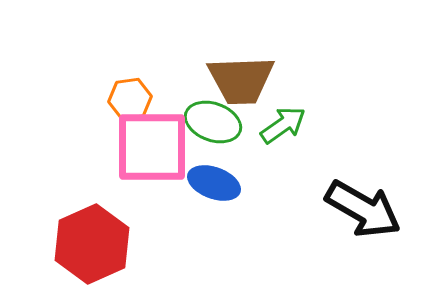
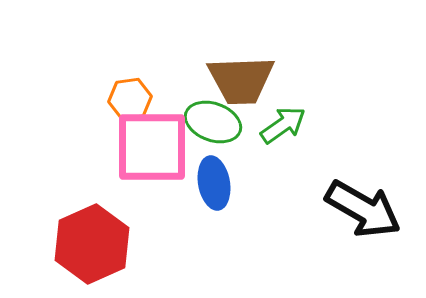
blue ellipse: rotated 60 degrees clockwise
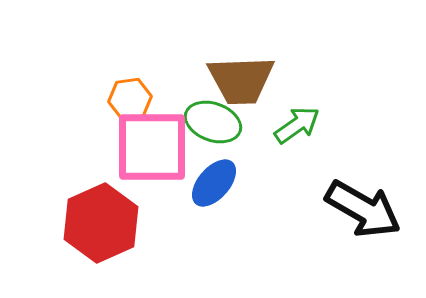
green arrow: moved 14 px right
blue ellipse: rotated 51 degrees clockwise
red hexagon: moved 9 px right, 21 px up
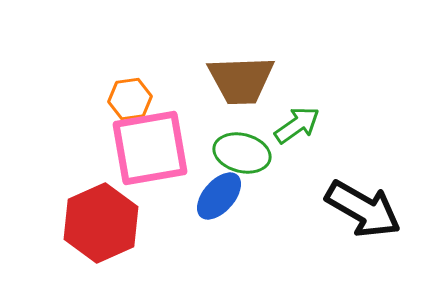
green ellipse: moved 29 px right, 31 px down; rotated 6 degrees counterclockwise
pink square: moved 2 px left, 1 px down; rotated 10 degrees counterclockwise
blue ellipse: moved 5 px right, 13 px down
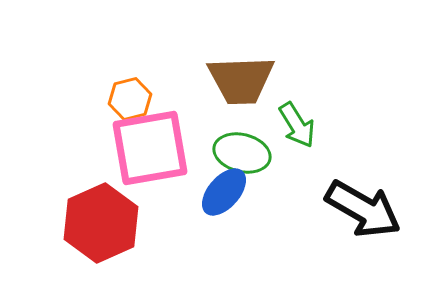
orange hexagon: rotated 6 degrees counterclockwise
green arrow: rotated 93 degrees clockwise
blue ellipse: moved 5 px right, 4 px up
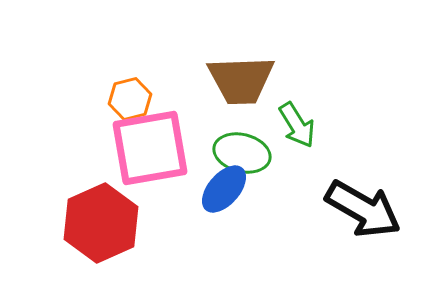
blue ellipse: moved 3 px up
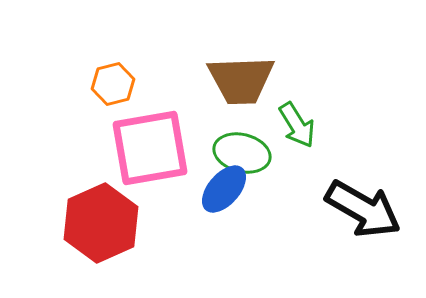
orange hexagon: moved 17 px left, 15 px up
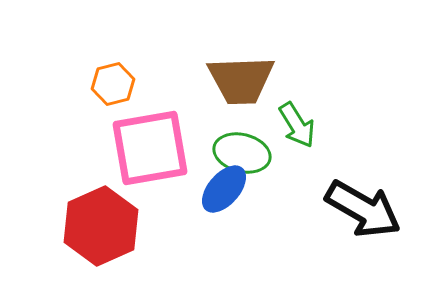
red hexagon: moved 3 px down
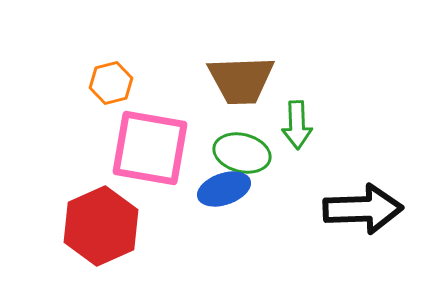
orange hexagon: moved 2 px left, 1 px up
green arrow: rotated 30 degrees clockwise
pink square: rotated 20 degrees clockwise
blue ellipse: rotated 30 degrees clockwise
black arrow: rotated 32 degrees counterclockwise
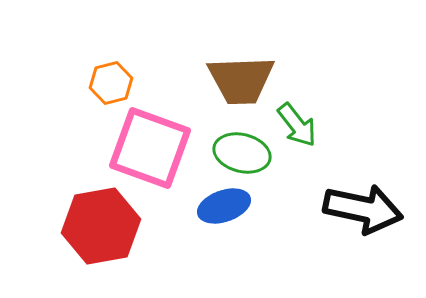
green arrow: rotated 36 degrees counterclockwise
pink square: rotated 10 degrees clockwise
blue ellipse: moved 17 px down
black arrow: rotated 14 degrees clockwise
red hexagon: rotated 14 degrees clockwise
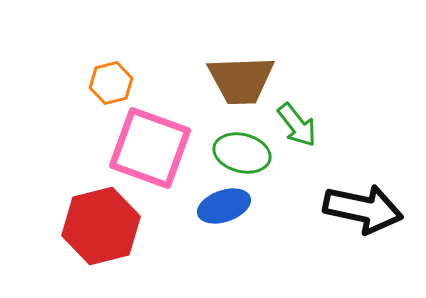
red hexagon: rotated 4 degrees counterclockwise
